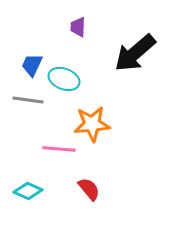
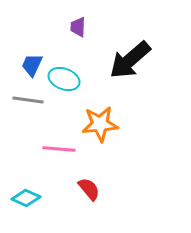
black arrow: moved 5 px left, 7 px down
orange star: moved 8 px right
cyan diamond: moved 2 px left, 7 px down
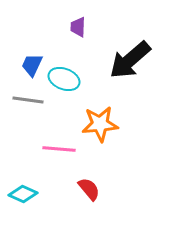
cyan diamond: moved 3 px left, 4 px up
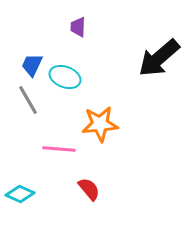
black arrow: moved 29 px right, 2 px up
cyan ellipse: moved 1 px right, 2 px up
gray line: rotated 52 degrees clockwise
cyan diamond: moved 3 px left
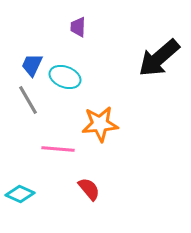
pink line: moved 1 px left
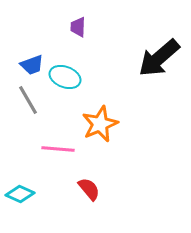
blue trapezoid: rotated 135 degrees counterclockwise
orange star: rotated 18 degrees counterclockwise
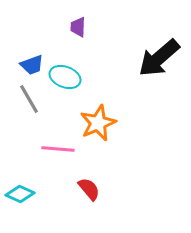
gray line: moved 1 px right, 1 px up
orange star: moved 2 px left, 1 px up
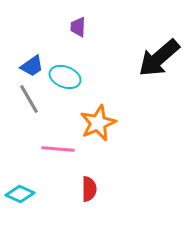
blue trapezoid: moved 1 px down; rotated 15 degrees counterclockwise
red semicircle: rotated 40 degrees clockwise
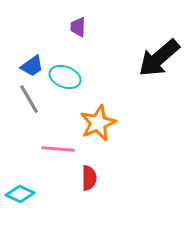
red semicircle: moved 11 px up
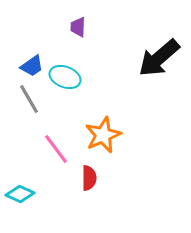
orange star: moved 5 px right, 12 px down
pink line: moved 2 px left; rotated 48 degrees clockwise
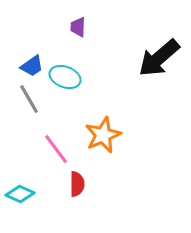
red semicircle: moved 12 px left, 6 px down
